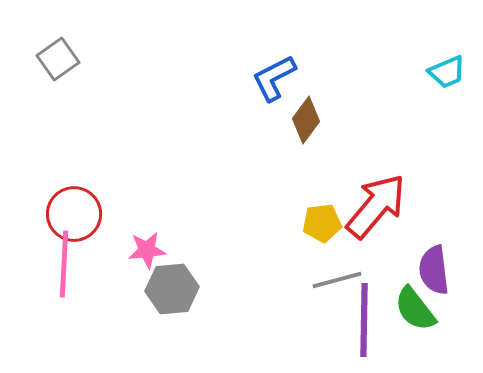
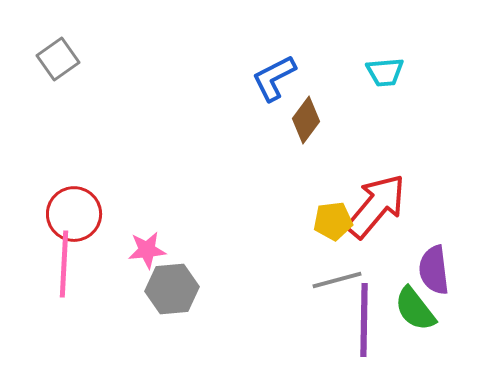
cyan trapezoid: moved 62 px left; rotated 18 degrees clockwise
yellow pentagon: moved 11 px right, 2 px up
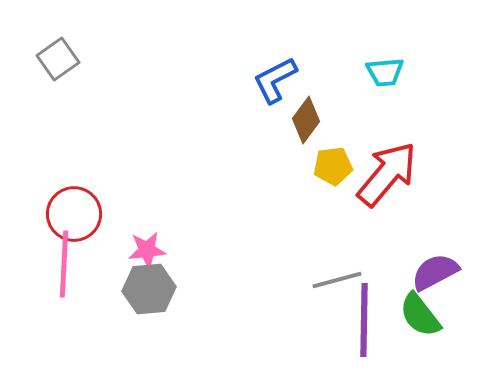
blue L-shape: moved 1 px right, 2 px down
red arrow: moved 11 px right, 32 px up
yellow pentagon: moved 55 px up
purple semicircle: moved 1 px right, 2 px down; rotated 69 degrees clockwise
gray hexagon: moved 23 px left
green semicircle: moved 5 px right, 6 px down
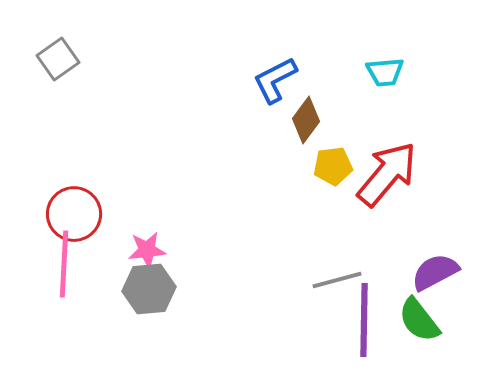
green semicircle: moved 1 px left, 5 px down
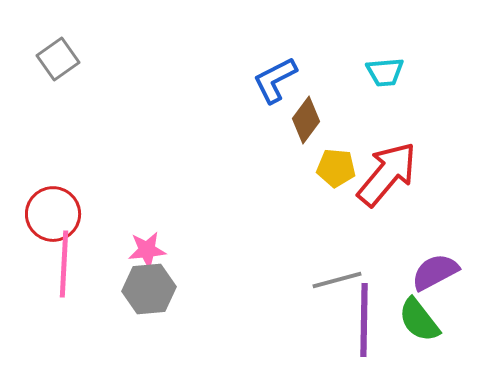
yellow pentagon: moved 3 px right, 2 px down; rotated 12 degrees clockwise
red circle: moved 21 px left
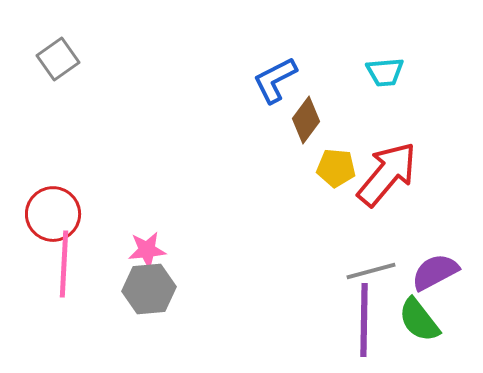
gray line: moved 34 px right, 9 px up
